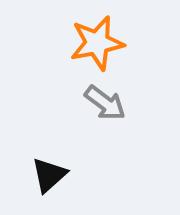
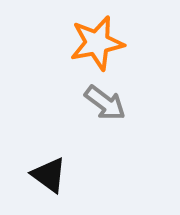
black triangle: rotated 42 degrees counterclockwise
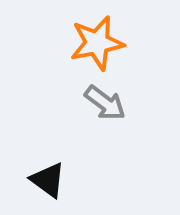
black triangle: moved 1 px left, 5 px down
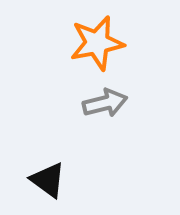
gray arrow: rotated 51 degrees counterclockwise
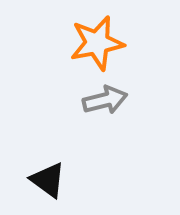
gray arrow: moved 3 px up
